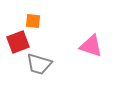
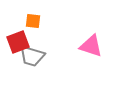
gray trapezoid: moved 7 px left, 8 px up
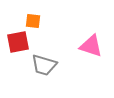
red square: rotated 10 degrees clockwise
gray trapezoid: moved 12 px right, 9 px down
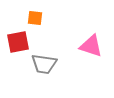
orange square: moved 2 px right, 3 px up
gray trapezoid: moved 1 px up; rotated 8 degrees counterclockwise
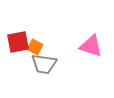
orange square: moved 29 px down; rotated 21 degrees clockwise
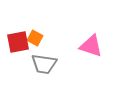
orange square: moved 9 px up
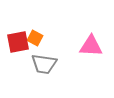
pink triangle: rotated 15 degrees counterclockwise
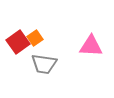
orange square: rotated 28 degrees clockwise
red square: rotated 25 degrees counterclockwise
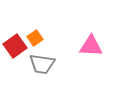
red square: moved 3 px left, 4 px down
gray trapezoid: moved 2 px left
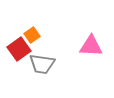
orange square: moved 3 px left, 3 px up
red square: moved 4 px right, 3 px down
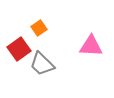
orange square: moved 7 px right, 7 px up
gray trapezoid: rotated 36 degrees clockwise
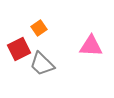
red square: rotated 10 degrees clockwise
